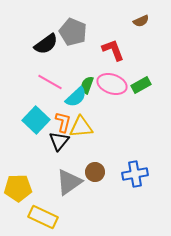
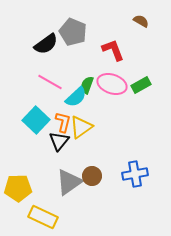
brown semicircle: rotated 126 degrees counterclockwise
yellow triangle: rotated 30 degrees counterclockwise
brown circle: moved 3 px left, 4 px down
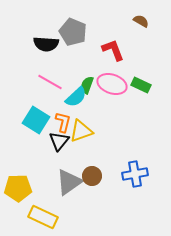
black semicircle: rotated 40 degrees clockwise
green rectangle: rotated 54 degrees clockwise
cyan square: rotated 12 degrees counterclockwise
yellow triangle: moved 4 px down; rotated 15 degrees clockwise
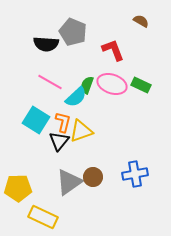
brown circle: moved 1 px right, 1 px down
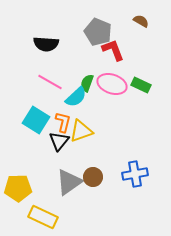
gray pentagon: moved 25 px right
green semicircle: moved 2 px up
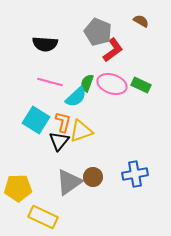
black semicircle: moved 1 px left
red L-shape: rotated 75 degrees clockwise
pink line: rotated 15 degrees counterclockwise
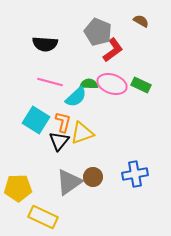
green semicircle: moved 2 px right, 1 px down; rotated 72 degrees clockwise
yellow triangle: moved 1 px right, 2 px down
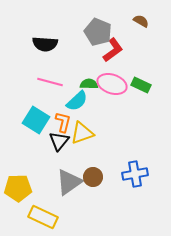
cyan semicircle: moved 1 px right, 4 px down
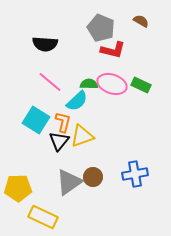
gray pentagon: moved 3 px right, 4 px up
red L-shape: rotated 50 degrees clockwise
pink line: rotated 25 degrees clockwise
yellow triangle: moved 3 px down
